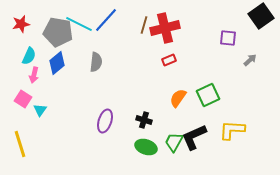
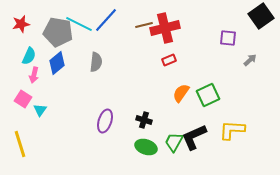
brown line: rotated 60 degrees clockwise
orange semicircle: moved 3 px right, 5 px up
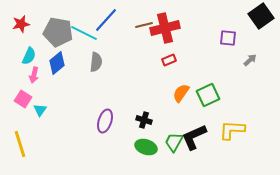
cyan line: moved 5 px right, 9 px down
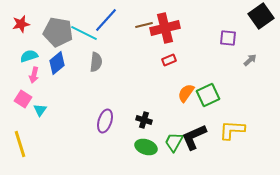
cyan semicircle: rotated 132 degrees counterclockwise
orange semicircle: moved 5 px right
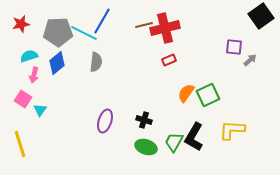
blue line: moved 4 px left, 1 px down; rotated 12 degrees counterclockwise
gray pentagon: rotated 12 degrees counterclockwise
purple square: moved 6 px right, 9 px down
black L-shape: rotated 36 degrees counterclockwise
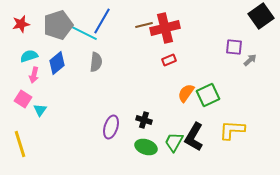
gray pentagon: moved 7 px up; rotated 16 degrees counterclockwise
purple ellipse: moved 6 px right, 6 px down
